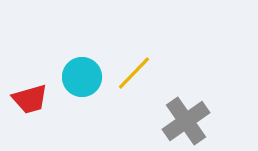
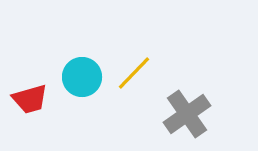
gray cross: moved 1 px right, 7 px up
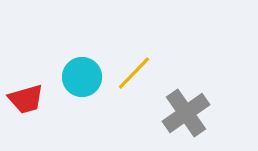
red trapezoid: moved 4 px left
gray cross: moved 1 px left, 1 px up
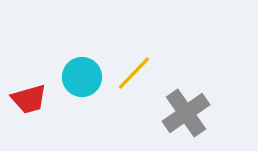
red trapezoid: moved 3 px right
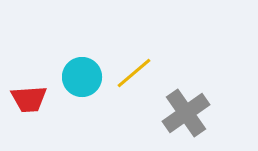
yellow line: rotated 6 degrees clockwise
red trapezoid: rotated 12 degrees clockwise
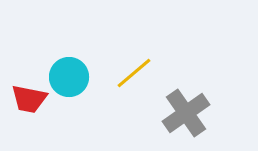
cyan circle: moved 13 px left
red trapezoid: rotated 15 degrees clockwise
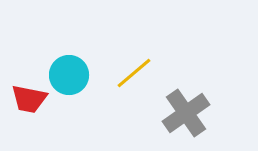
cyan circle: moved 2 px up
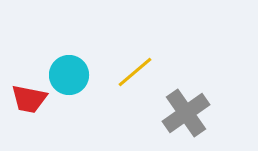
yellow line: moved 1 px right, 1 px up
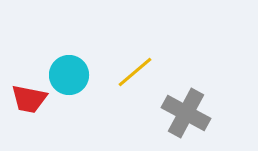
gray cross: rotated 27 degrees counterclockwise
